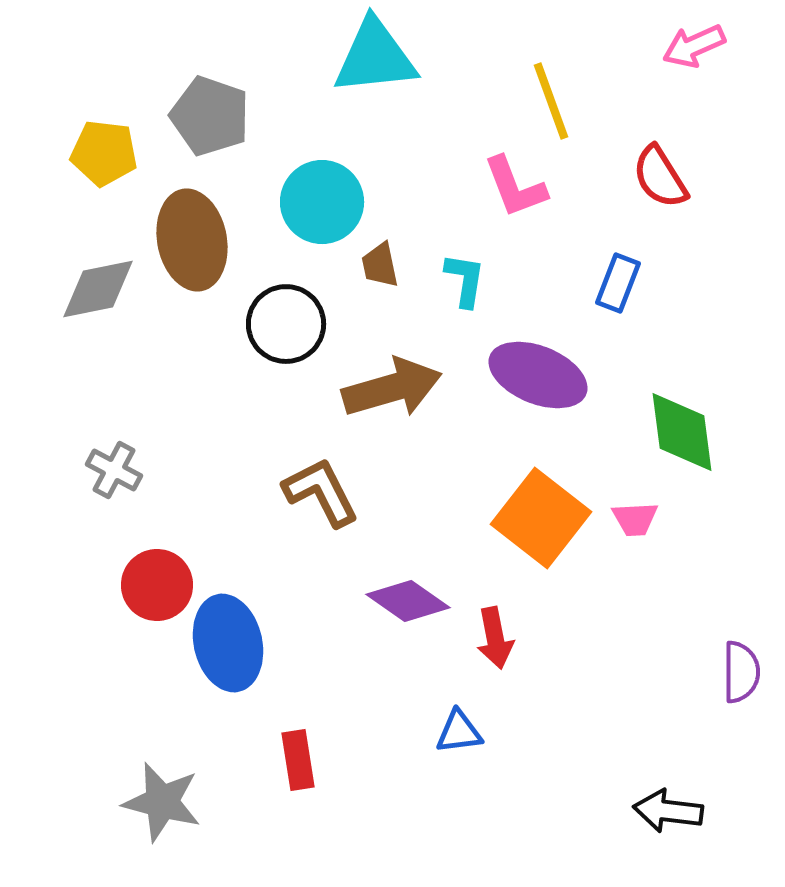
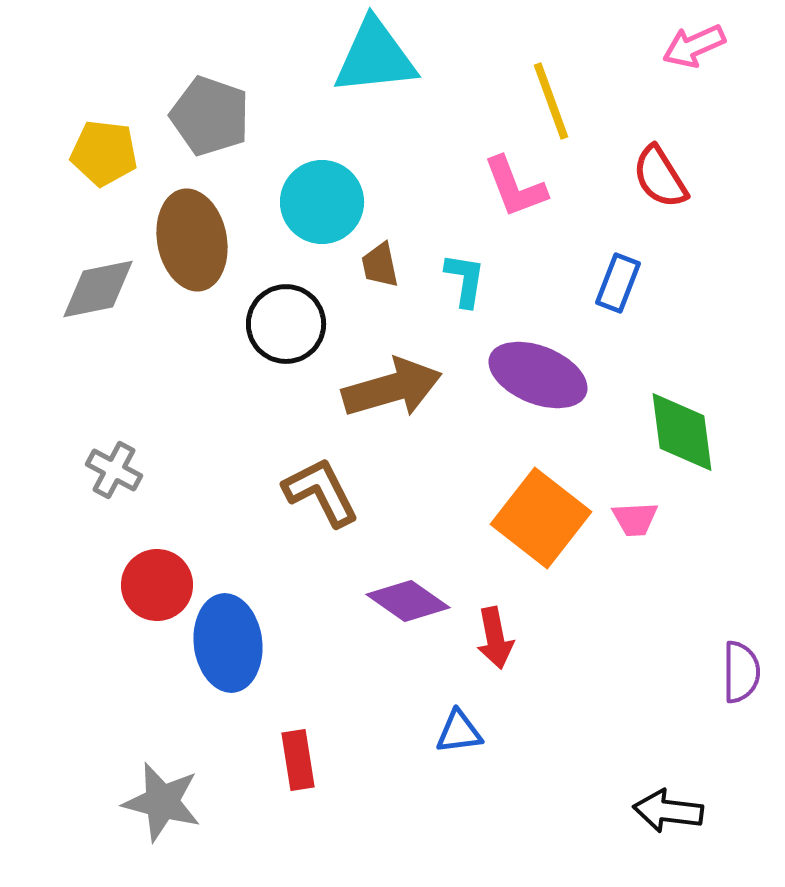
blue ellipse: rotated 6 degrees clockwise
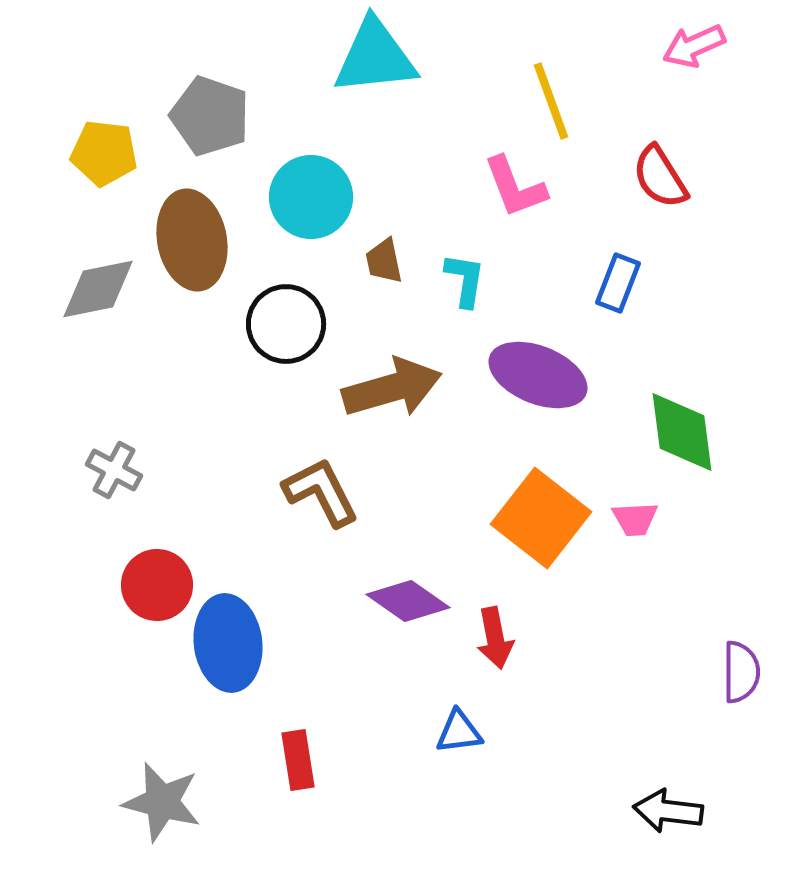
cyan circle: moved 11 px left, 5 px up
brown trapezoid: moved 4 px right, 4 px up
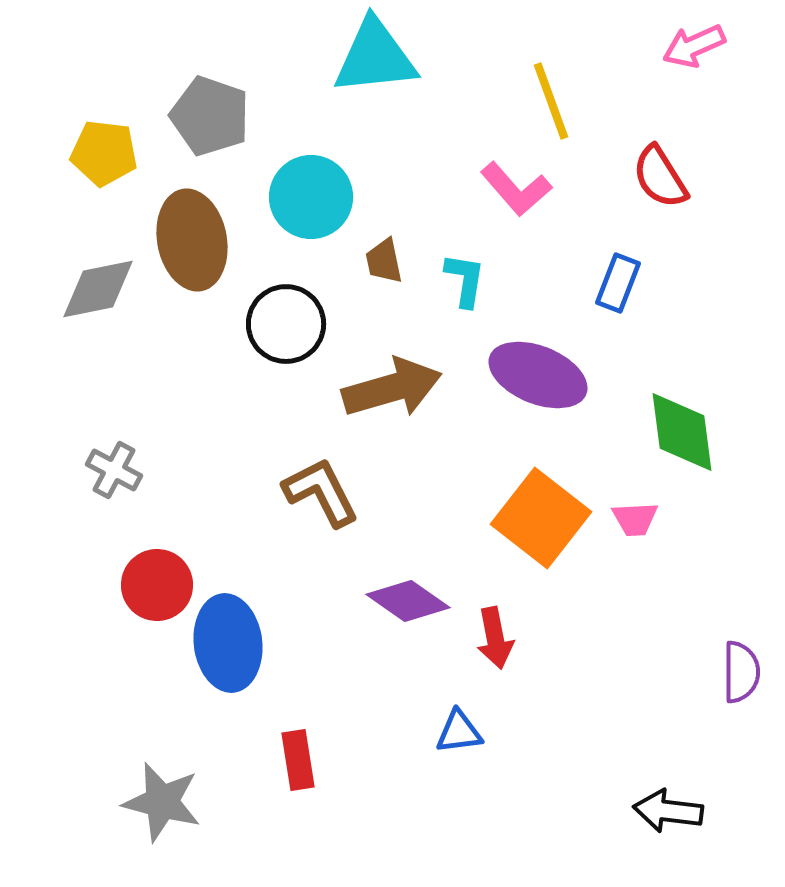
pink L-shape: moved 1 px right, 2 px down; rotated 20 degrees counterclockwise
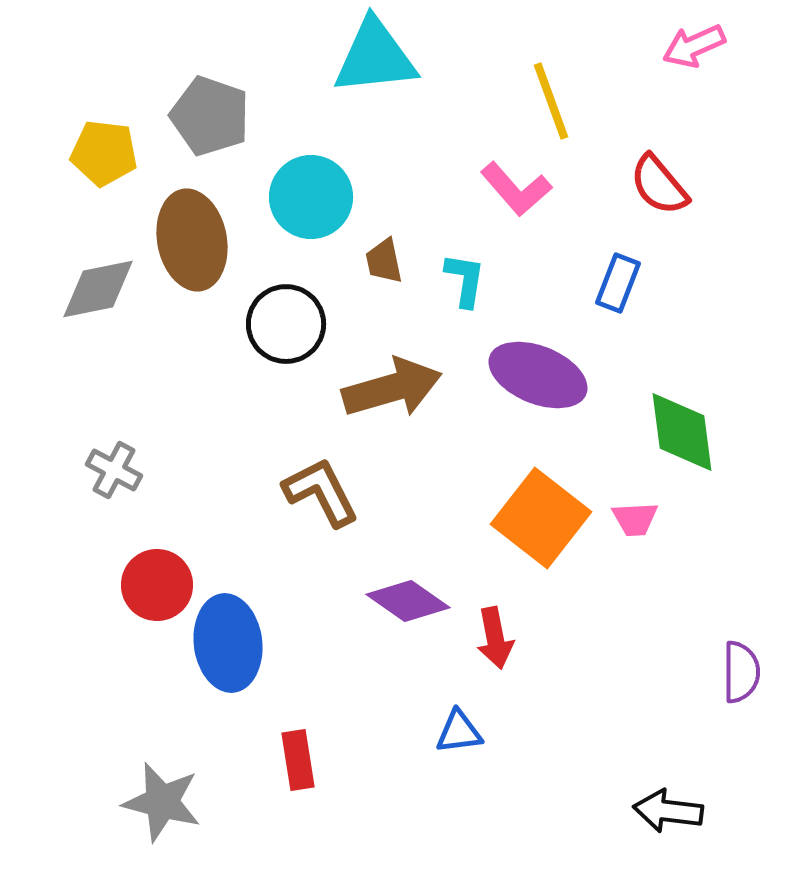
red semicircle: moved 1 px left, 8 px down; rotated 8 degrees counterclockwise
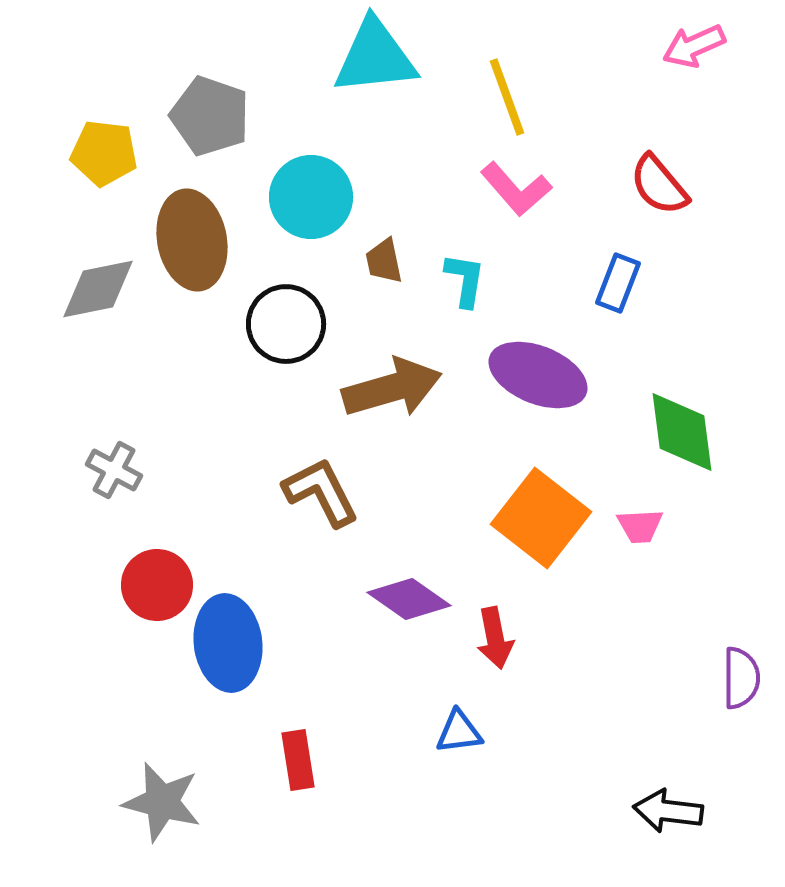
yellow line: moved 44 px left, 4 px up
pink trapezoid: moved 5 px right, 7 px down
purple diamond: moved 1 px right, 2 px up
purple semicircle: moved 6 px down
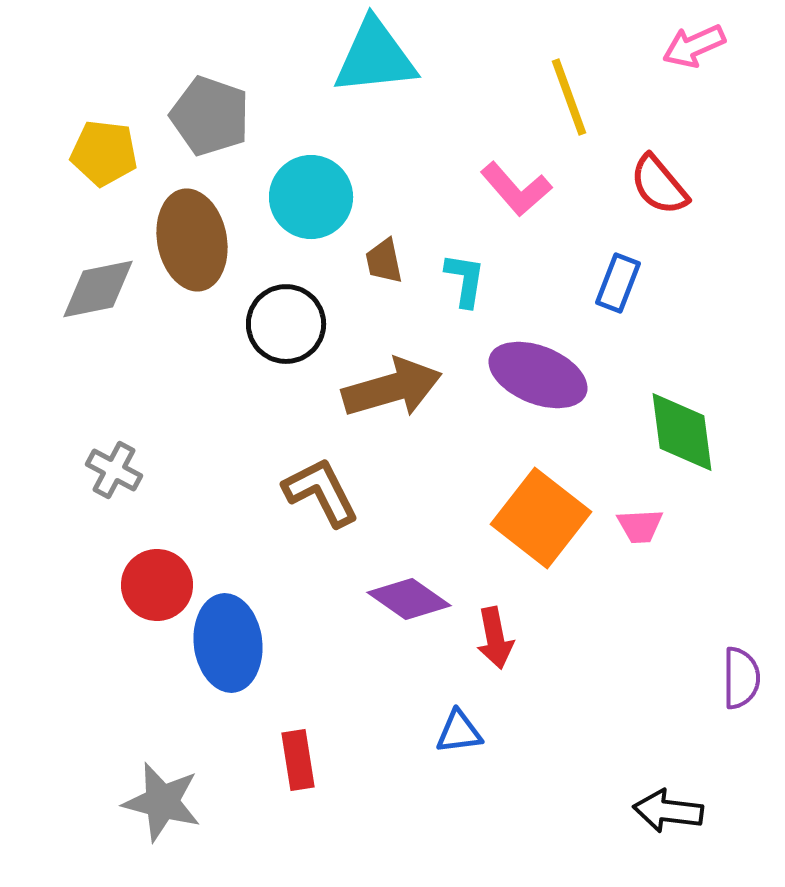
yellow line: moved 62 px right
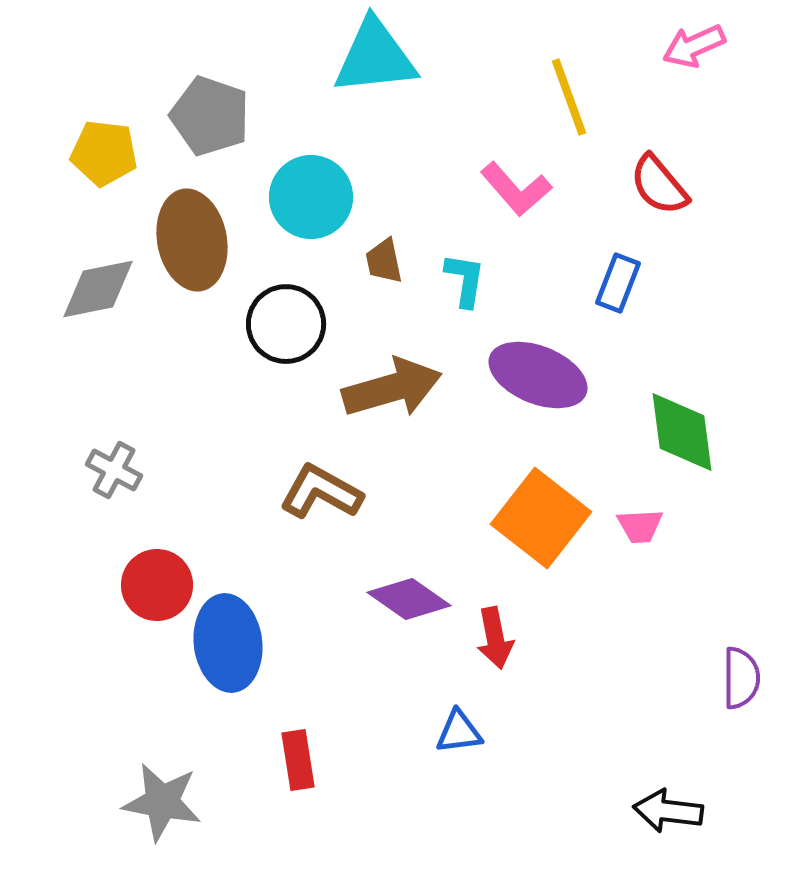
brown L-shape: rotated 34 degrees counterclockwise
gray star: rotated 4 degrees counterclockwise
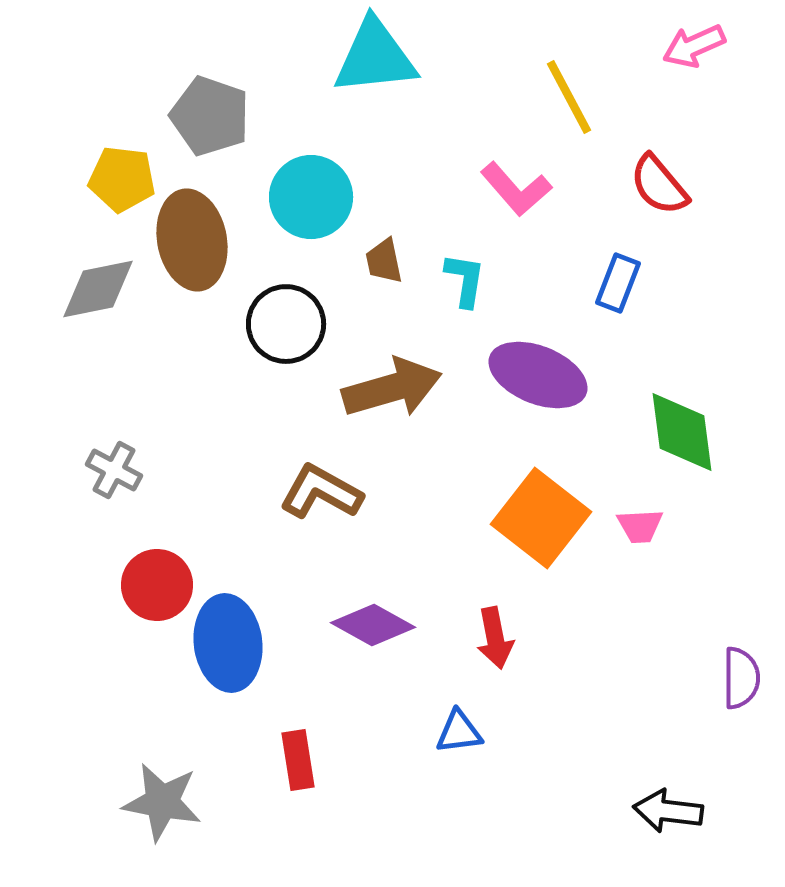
yellow line: rotated 8 degrees counterclockwise
yellow pentagon: moved 18 px right, 26 px down
purple diamond: moved 36 px left, 26 px down; rotated 6 degrees counterclockwise
